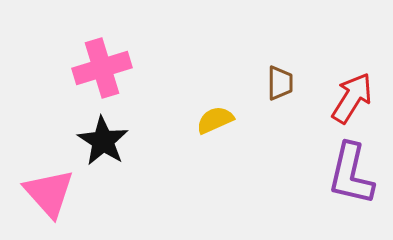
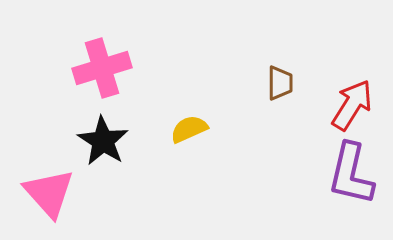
red arrow: moved 7 px down
yellow semicircle: moved 26 px left, 9 px down
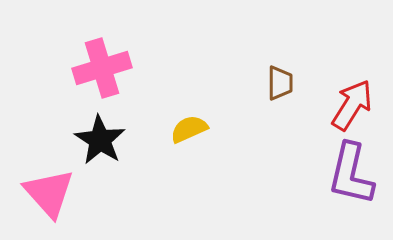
black star: moved 3 px left, 1 px up
